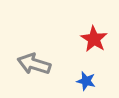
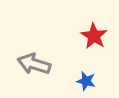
red star: moved 3 px up
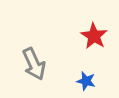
gray arrow: rotated 132 degrees counterclockwise
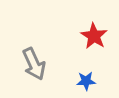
blue star: rotated 18 degrees counterclockwise
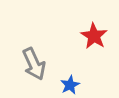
blue star: moved 16 px left, 4 px down; rotated 24 degrees counterclockwise
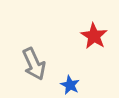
blue star: rotated 18 degrees counterclockwise
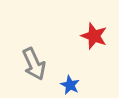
red star: rotated 12 degrees counterclockwise
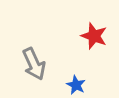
blue star: moved 6 px right
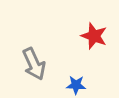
blue star: rotated 24 degrees counterclockwise
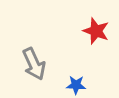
red star: moved 2 px right, 5 px up
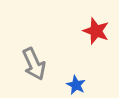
blue star: rotated 24 degrees clockwise
